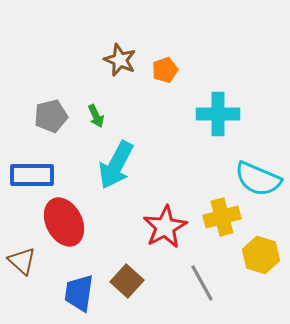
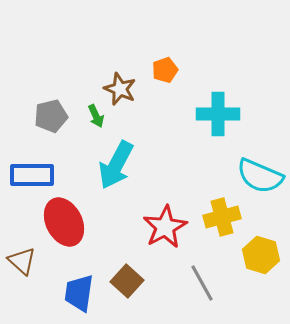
brown star: moved 29 px down
cyan semicircle: moved 2 px right, 3 px up
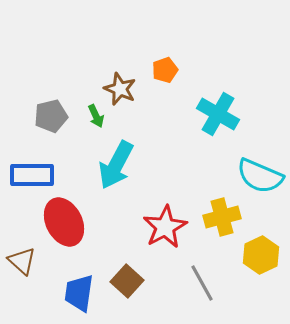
cyan cross: rotated 30 degrees clockwise
yellow hexagon: rotated 18 degrees clockwise
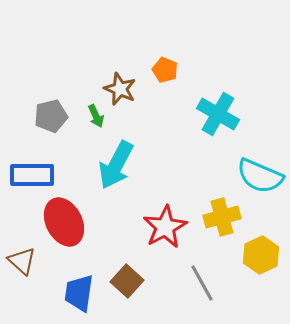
orange pentagon: rotated 30 degrees counterclockwise
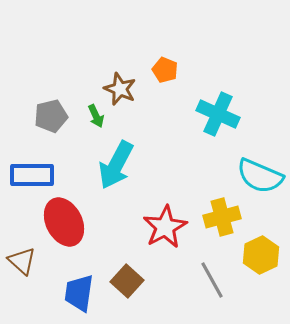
cyan cross: rotated 6 degrees counterclockwise
gray line: moved 10 px right, 3 px up
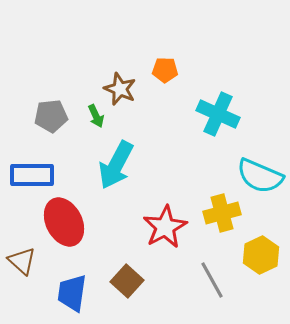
orange pentagon: rotated 20 degrees counterclockwise
gray pentagon: rotated 8 degrees clockwise
yellow cross: moved 4 px up
blue trapezoid: moved 7 px left
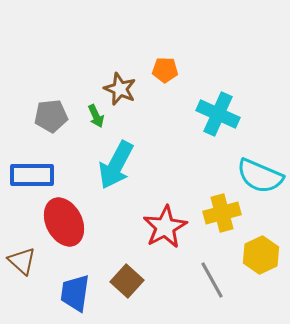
blue trapezoid: moved 3 px right
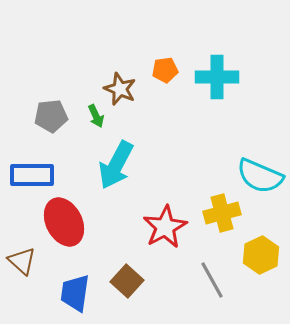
orange pentagon: rotated 10 degrees counterclockwise
cyan cross: moved 1 px left, 37 px up; rotated 24 degrees counterclockwise
